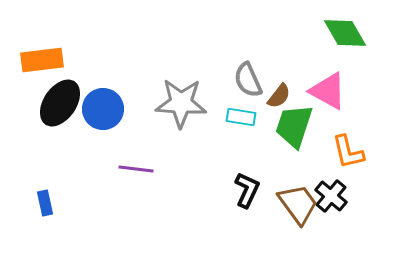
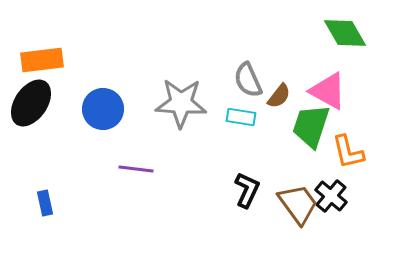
black ellipse: moved 29 px left
green trapezoid: moved 17 px right
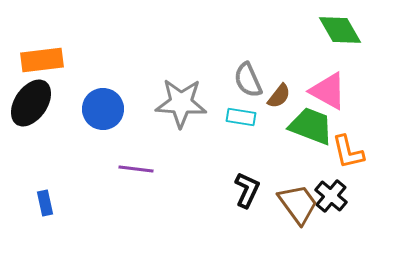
green diamond: moved 5 px left, 3 px up
green trapezoid: rotated 93 degrees clockwise
